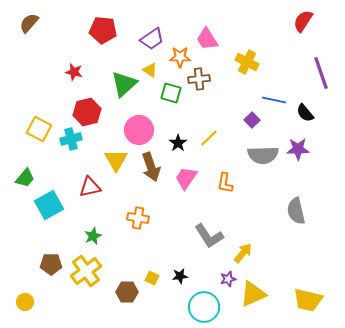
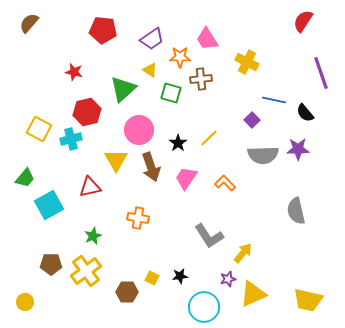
brown cross at (199, 79): moved 2 px right
green triangle at (124, 84): moved 1 px left, 5 px down
orange L-shape at (225, 183): rotated 125 degrees clockwise
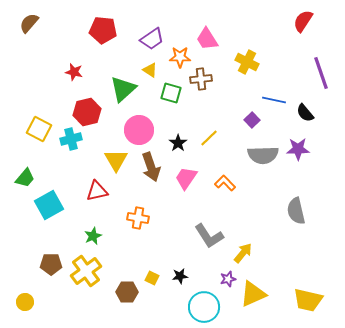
red triangle at (90, 187): moved 7 px right, 4 px down
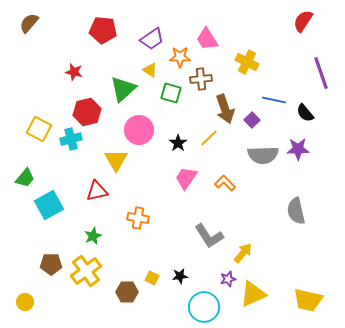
brown arrow at (151, 167): moved 74 px right, 58 px up
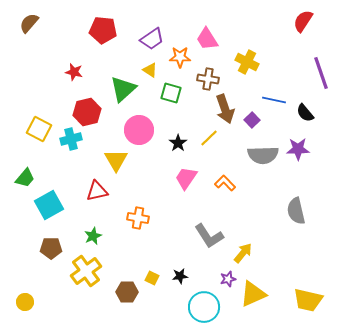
brown cross at (201, 79): moved 7 px right; rotated 15 degrees clockwise
brown pentagon at (51, 264): moved 16 px up
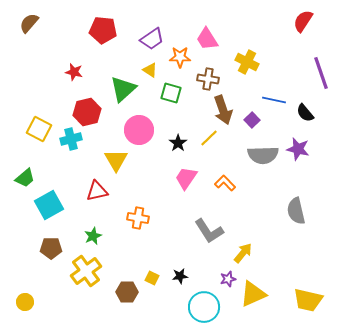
brown arrow at (225, 109): moved 2 px left, 1 px down
purple star at (298, 149): rotated 15 degrees clockwise
green trapezoid at (25, 178): rotated 10 degrees clockwise
gray L-shape at (209, 236): moved 5 px up
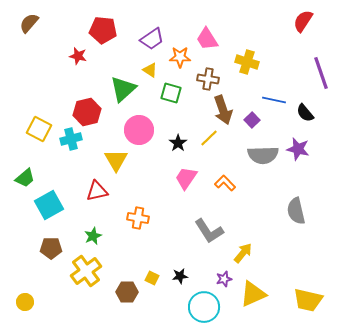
yellow cross at (247, 62): rotated 10 degrees counterclockwise
red star at (74, 72): moved 4 px right, 16 px up
purple star at (228, 279): moved 4 px left
